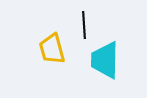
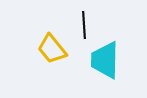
yellow trapezoid: rotated 24 degrees counterclockwise
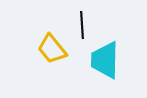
black line: moved 2 px left
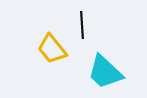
cyan trapezoid: moved 12 px down; rotated 48 degrees counterclockwise
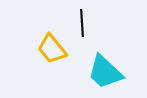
black line: moved 2 px up
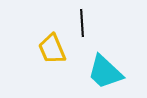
yellow trapezoid: rotated 16 degrees clockwise
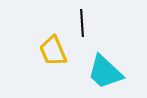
yellow trapezoid: moved 1 px right, 2 px down
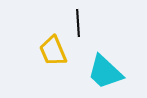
black line: moved 4 px left
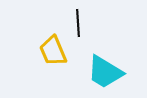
cyan trapezoid: rotated 12 degrees counterclockwise
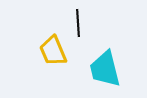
cyan trapezoid: moved 3 px up; rotated 45 degrees clockwise
